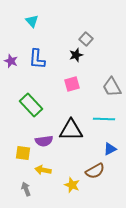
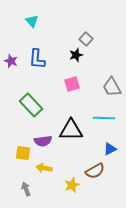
cyan line: moved 1 px up
purple semicircle: moved 1 px left
yellow arrow: moved 1 px right, 2 px up
yellow star: rotated 28 degrees clockwise
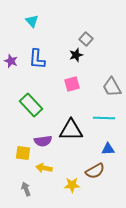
blue triangle: moved 2 px left; rotated 24 degrees clockwise
yellow star: rotated 21 degrees clockwise
